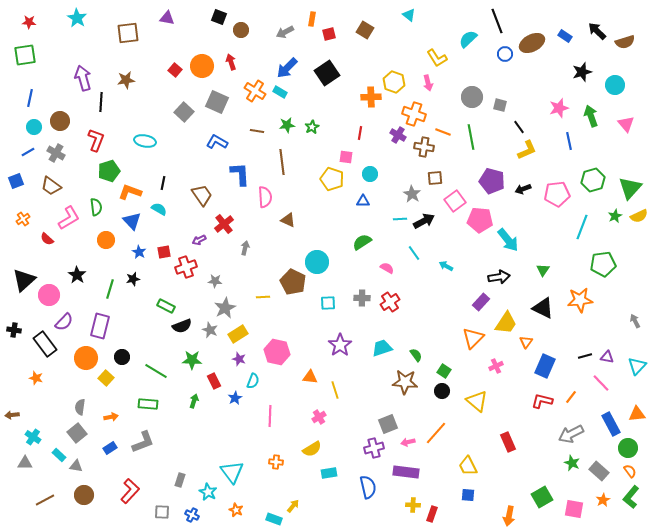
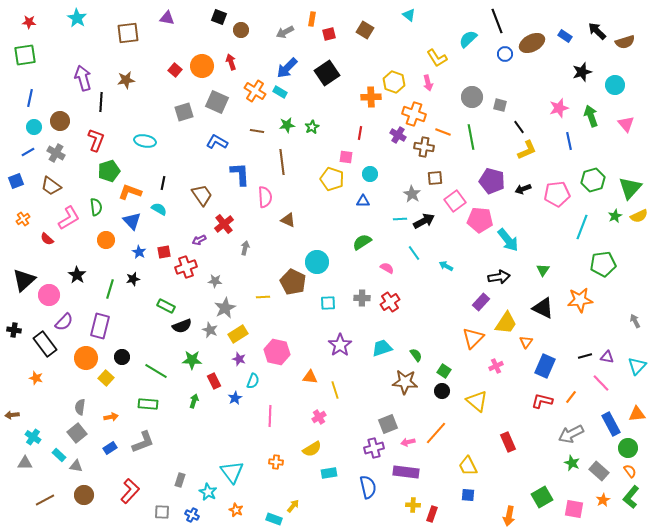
gray square at (184, 112): rotated 30 degrees clockwise
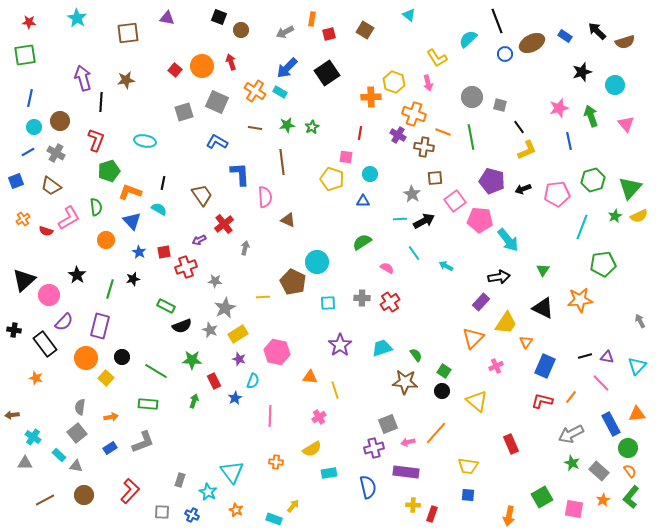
brown line at (257, 131): moved 2 px left, 3 px up
red semicircle at (47, 239): moved 1 px left, 8 px up; rotated 24 degrees counterclockwise
gray arrow at (635, 321): moved 5 px right
red rectangle at (508, 442): moved 3 px right, 2 px down
yellow trapezoid at (468, 466): rotated 55 degrees counterclockwise
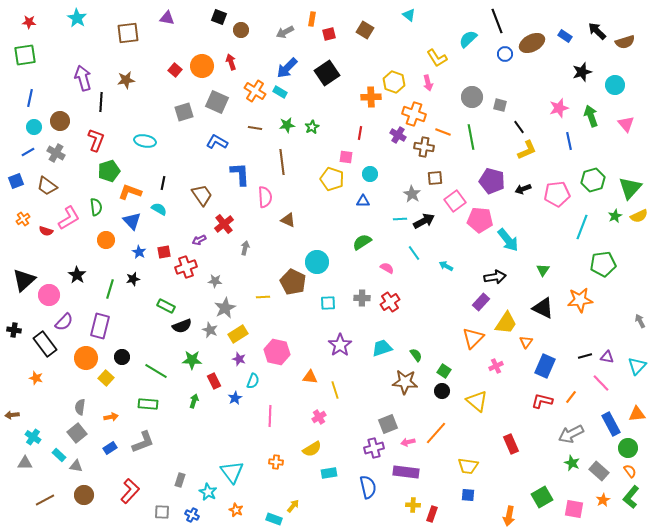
brown trapezoid at (51, 186): moved 4 px left
black arrow at (499, 277): moved 4 px left
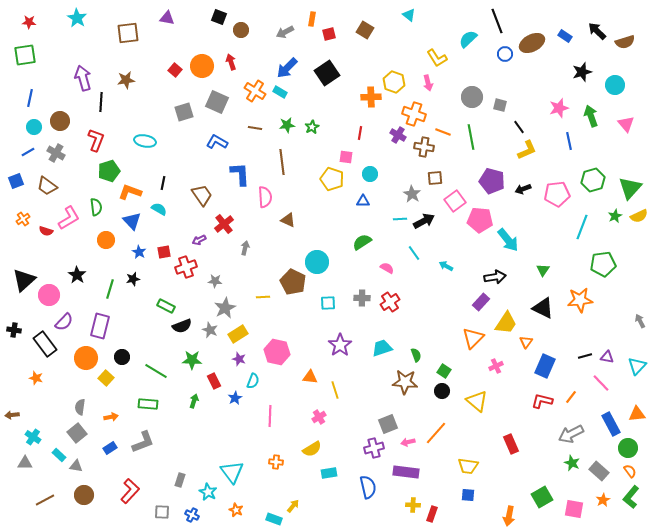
green semicircle at (416, 355): rotated 16 degrees clockwise
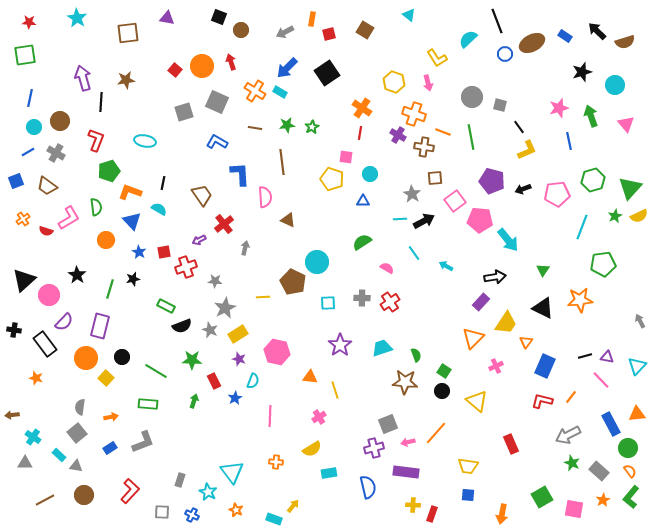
orange cross at (371, 97): moved 9 px left, 11 px down; rotated 36 degrees clockwise
pink line at (601, 383): moved 3 px up
gray arrow at (571, 434): moved 3 px left, 1 px down
orange arrow at (509, 516): moved 7 px left, 2 px up
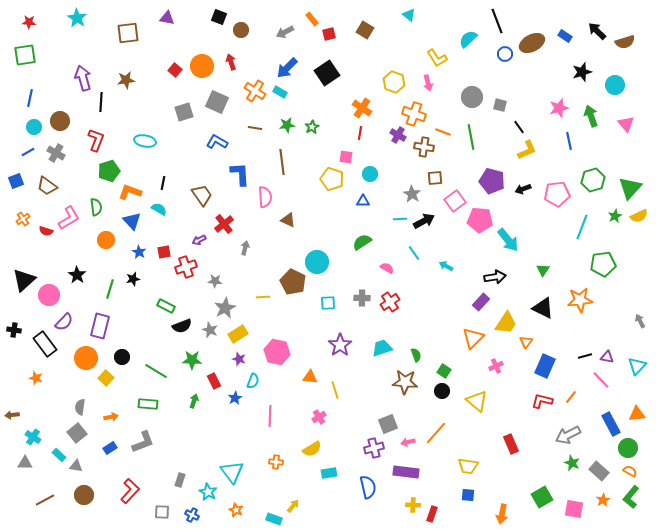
orange rectangle at (312, 19): rotated 48 degrees counterclockwise
orange semicircle at (630, 471): rotated 24 degrees counterclockwise
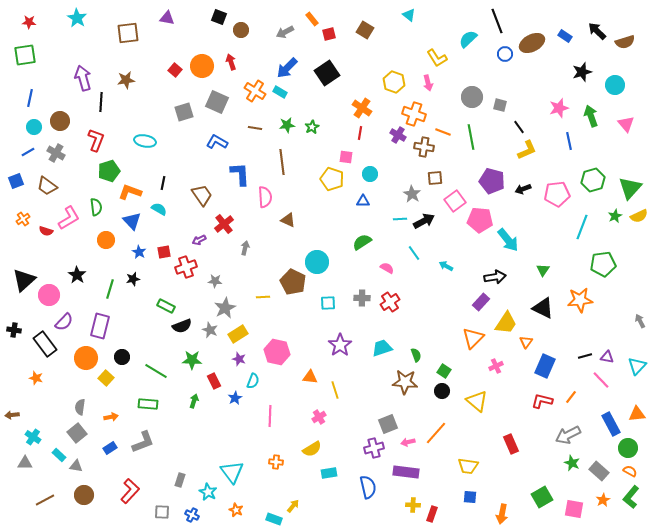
blue square at (468, 495): moved 2 px right, 2 px down
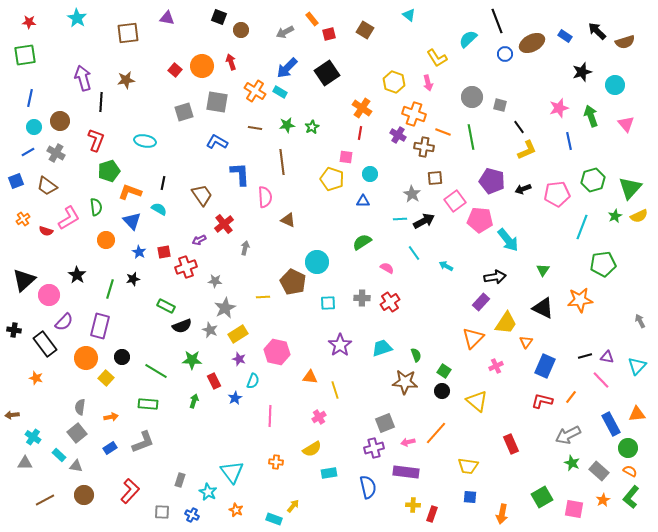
gray square at (217, 102): rotated 15 degrees counterclockwise
gray square at (388, 424): moved 3 px left, 1 px up
